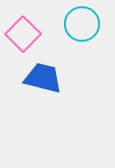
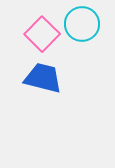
pink square: moved 19 px right
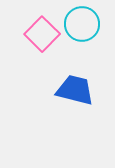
blue trapezoid: moved 32 px right, 12 px down
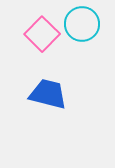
blue trapezoid: moved 27 px left, 4 px down
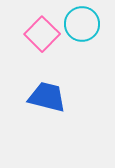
blue trapezoid: moved 1 px left, 3 px down
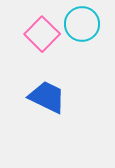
blue trapezoid: rotated 12 degrees clockwise
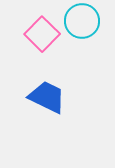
cyan circle: moved 3 px up
